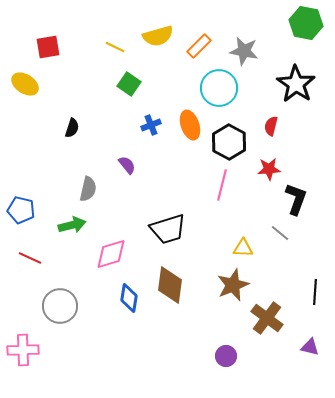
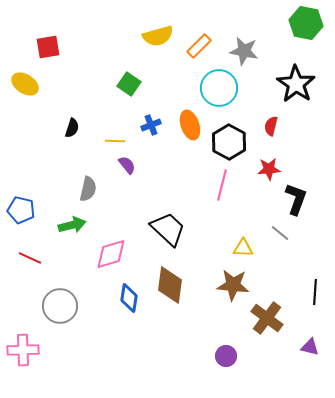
yellow line: moved 94 px down; rotated 24 degrees counterclockwise
black trapezoid: rotated 120 degrees counterclockwise
brown star: rotated 28 degrees clockwise
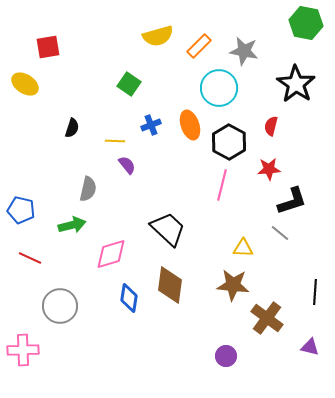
black L-shape: moved 4 px left, 2 px down; rotated 52 degrees clockwise
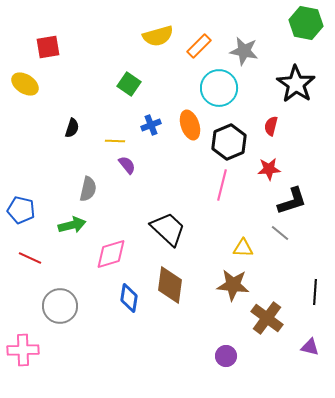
black hexagon: rotated 8 degrees clockwise
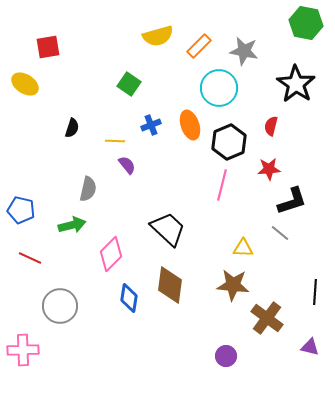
pink diamond: rotated 28 degrees counterclockwise
